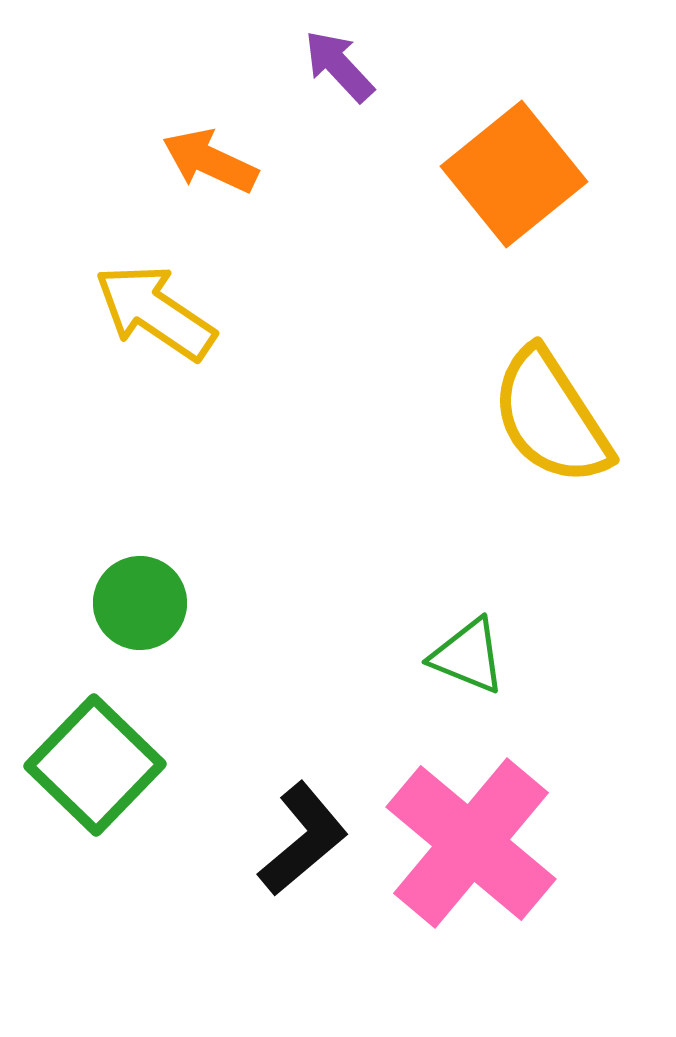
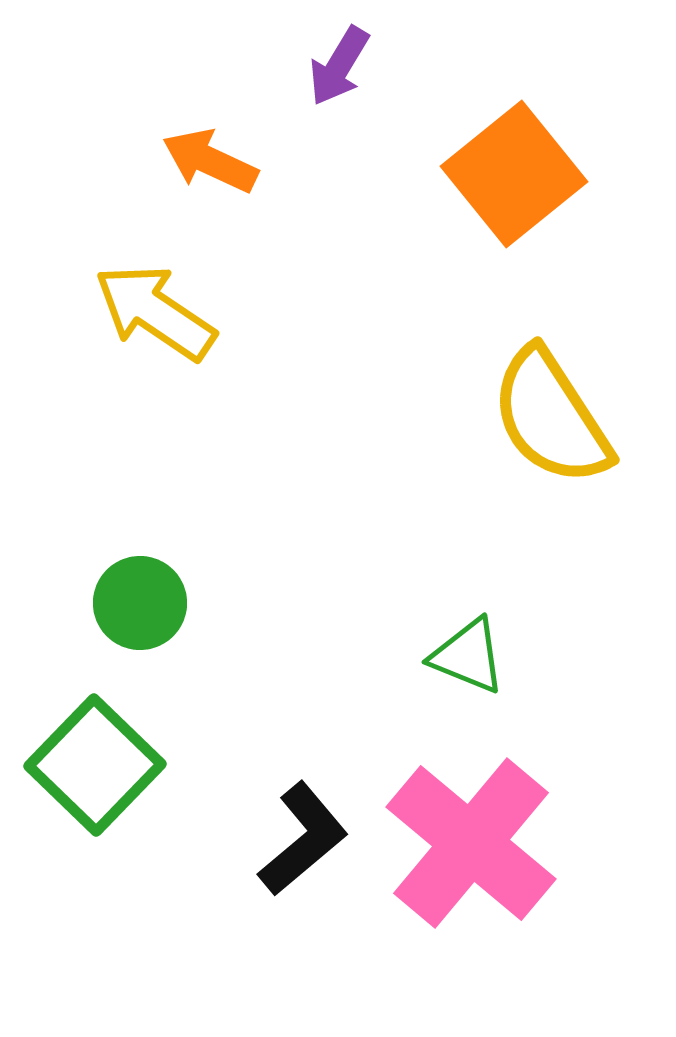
purple arrow: rotated 106 degrees counterclockwise
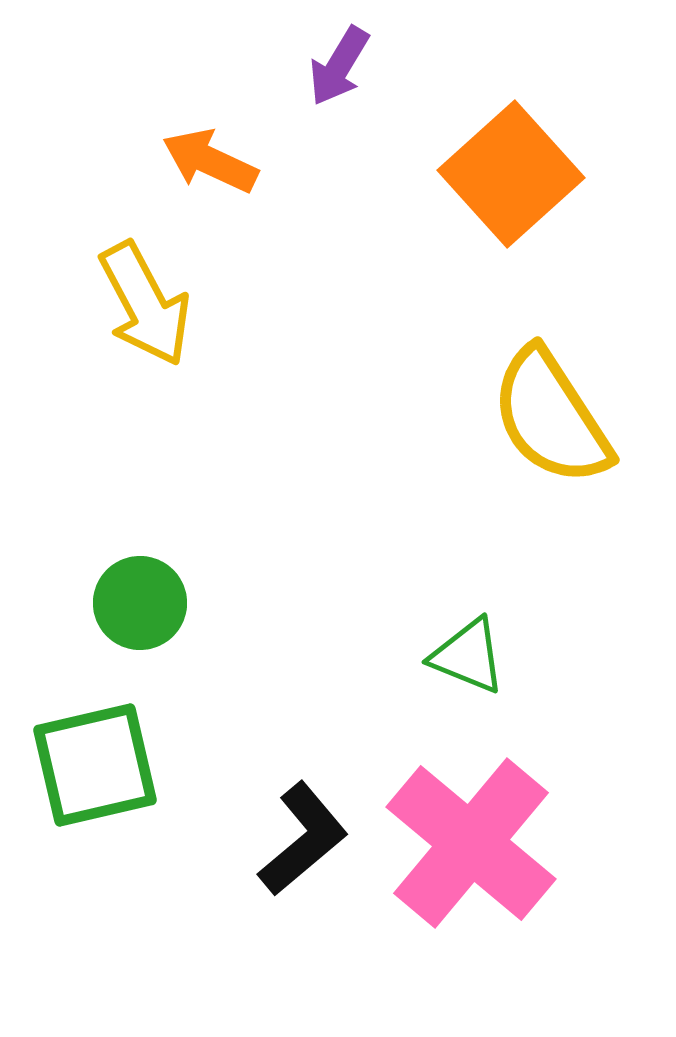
orange square: moved 3 px left; rotated 3 degrees counterclockwise
yellow arrow: moved 10 px left, 8 px up; rotated 152 degrees counterclockwise
green square: rotated 33 degrees clockwise
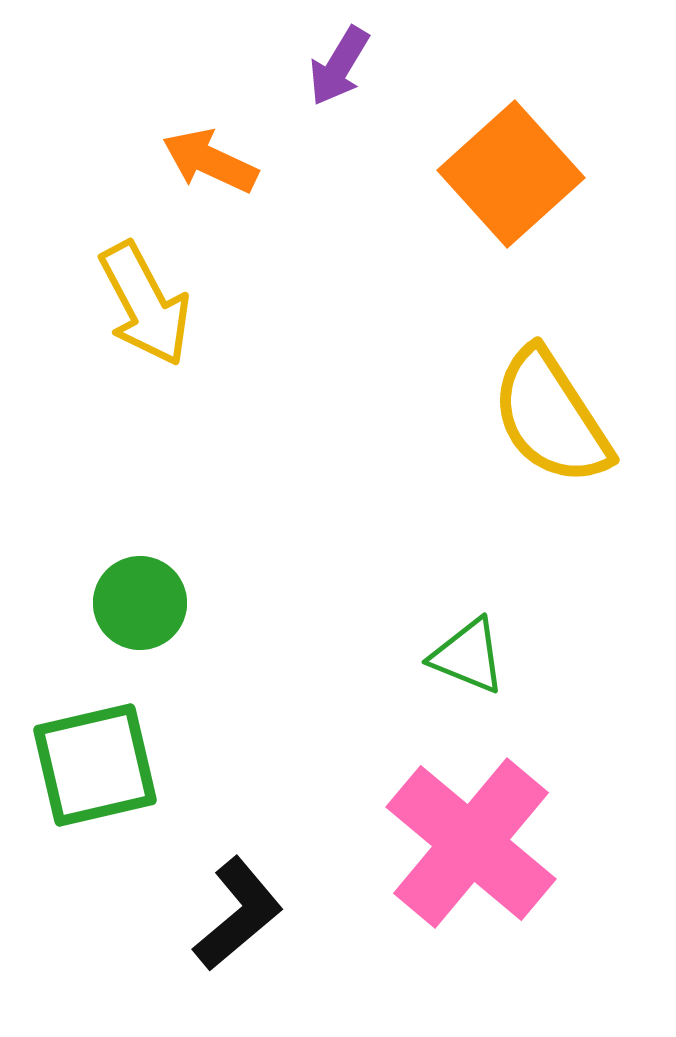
black L-shape: moved 65 px left, 75 px down
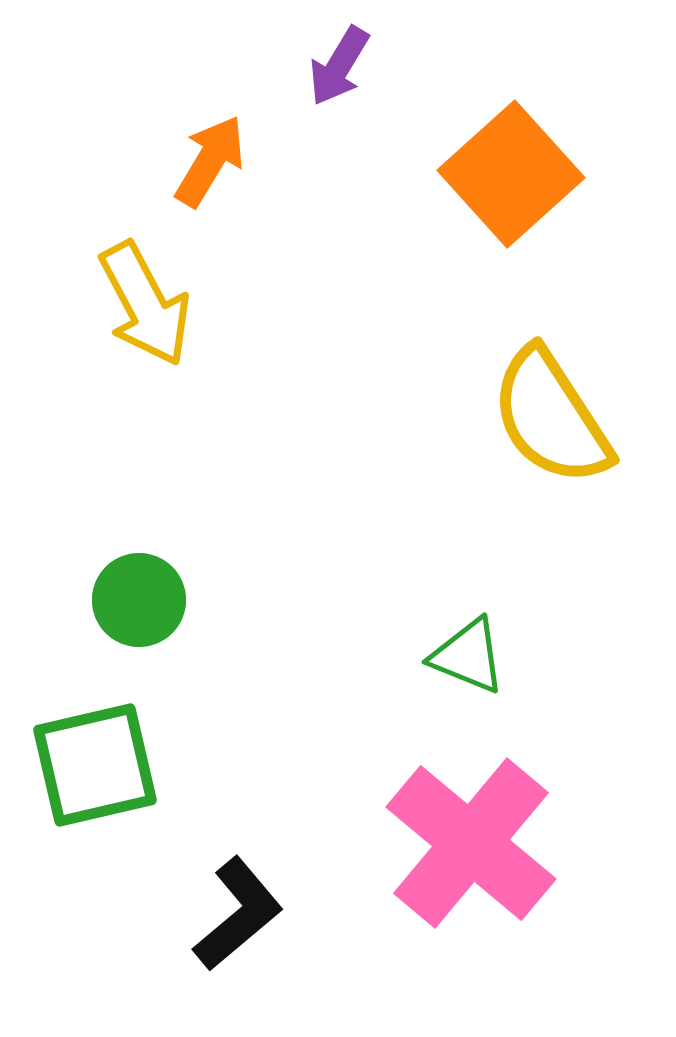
orange arrow: rotated 96 degrees clockwise
green circle: moved 1 px left, 3 px up
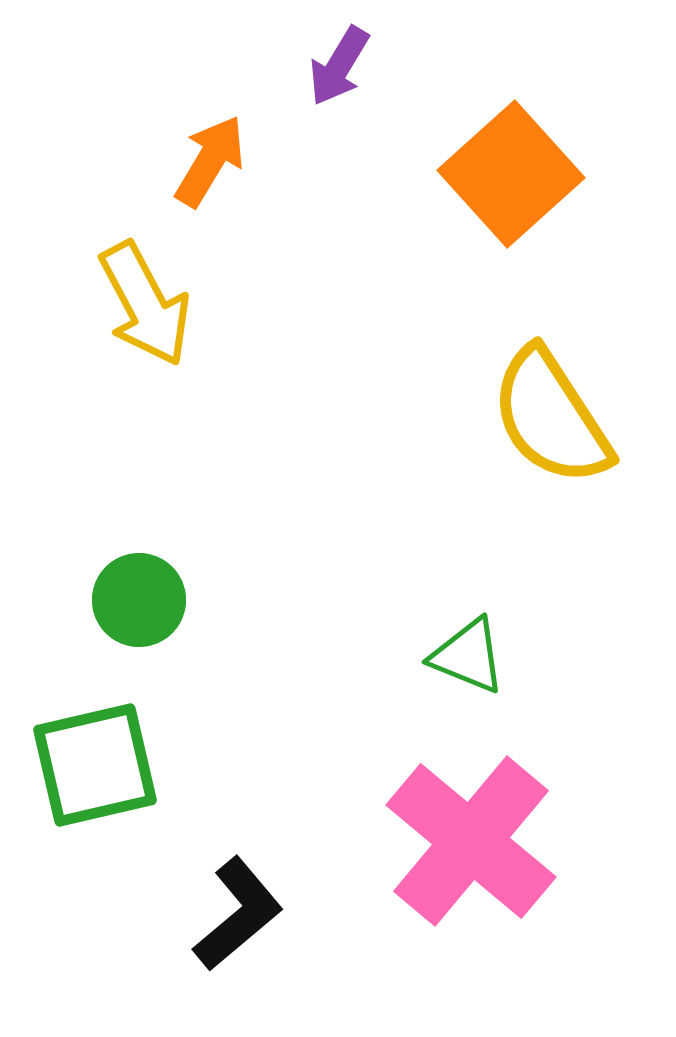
pink cross: moved 2 px up
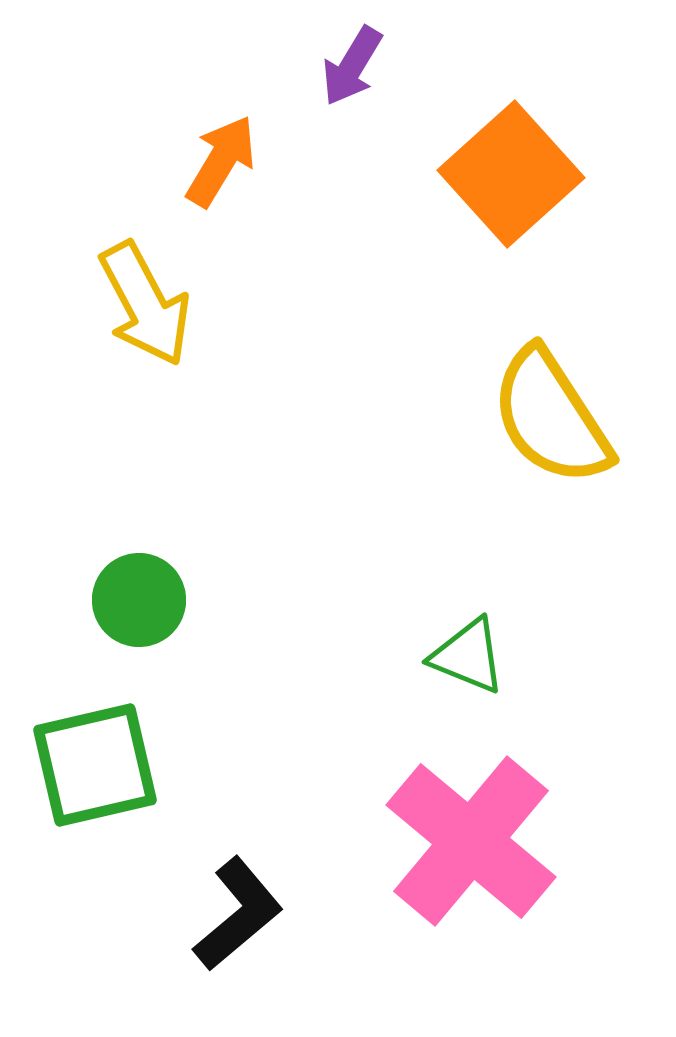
purple arrow: moved 13 px right
orange arrow: moved 11 px right
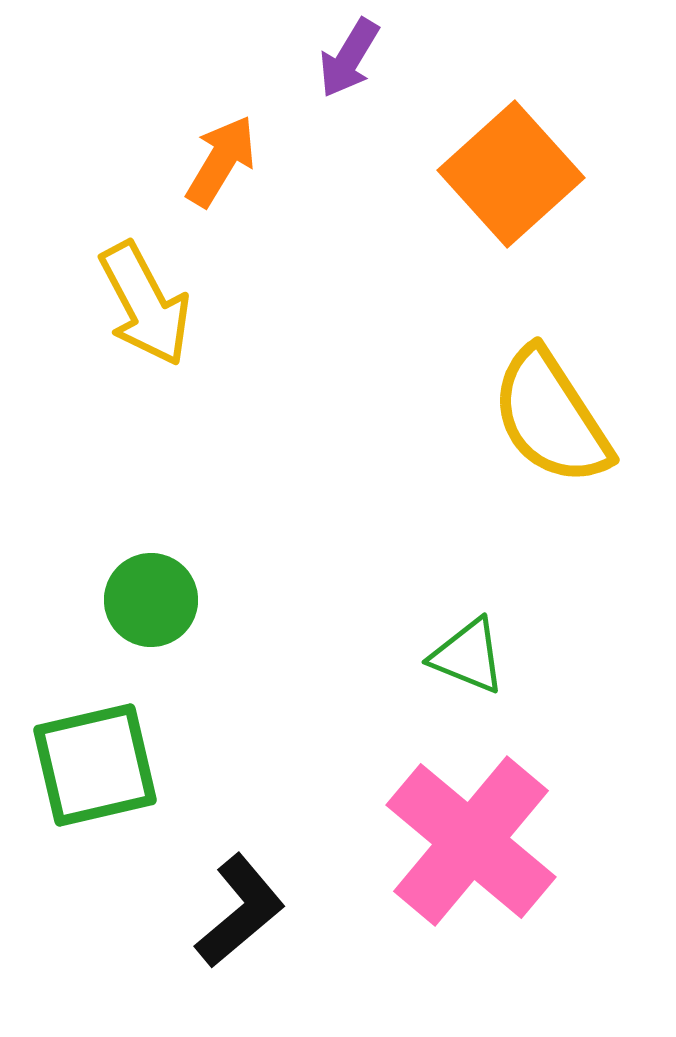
purple arrow: moved 3 px left, 8 px up
green circle: moved 12 px right
black L-shape: moved 2 px right, 3 px up
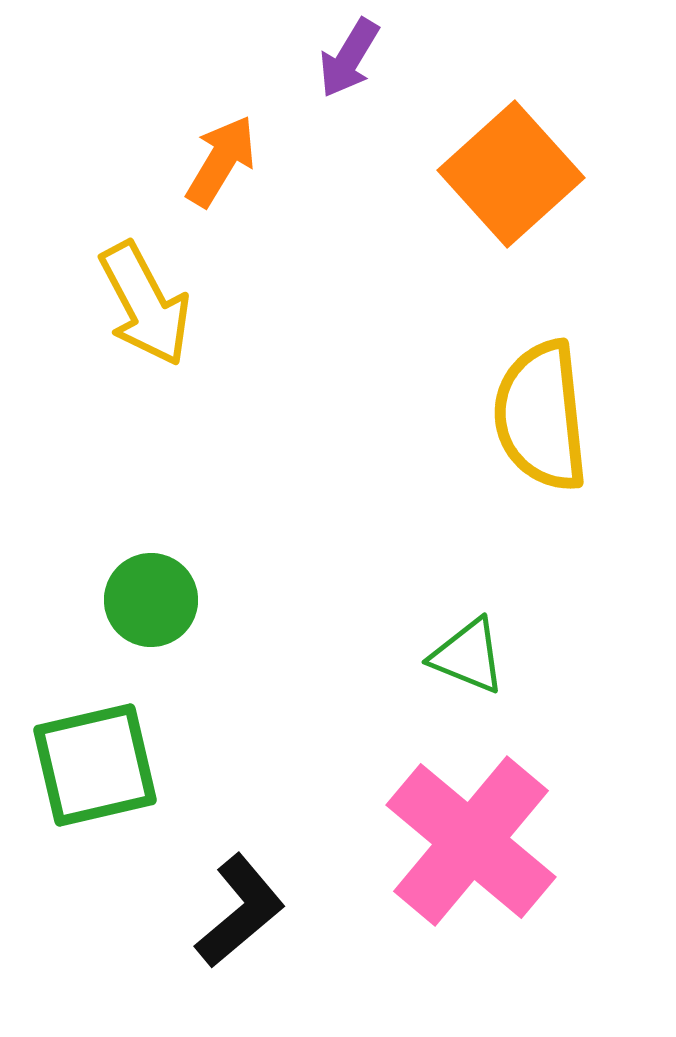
yellow semicircle: moved 10 px left, 1 px up; rotated 27 degrees clockwise
